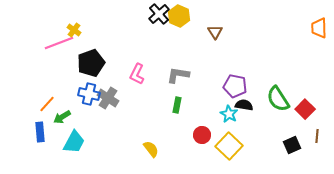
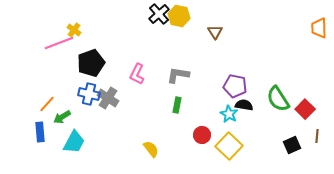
yellow hexagon: rotated 10 degrees counterclockwise
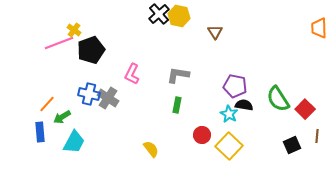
black pentagon: moved 13 px up
pink L-shape: moved 5 px left
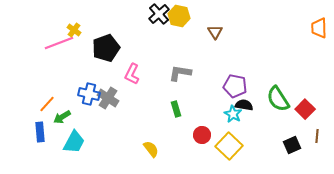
black pentagon: moved 15 px right, 2 px up
gray L-shape: moved 2 px right, 2 px up
green rectangle: moved 1 px left, 4 px down; rotated 28 degrees counterclockwise
cyan star: moved 4 px right
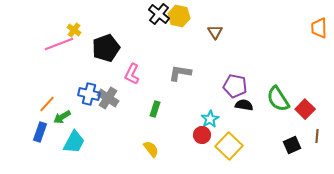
black cross: rotated 10 degrees counterclockwise
pink line: moved 1 px down
green rectangle: moved 21 px left; rotated 35 degrees clockwise
cyan star: moved 23 px left, 5 px down; rotated 12 degrees clockwise
blue rectangle: rotated 24 degrees clockwise
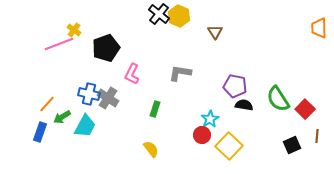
yellow hexagon: rotated 10 degrees clockwise
cyan trapezoid: moved 11 px right, 16 px up
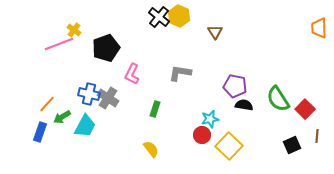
black cross: moved 3 px down
cyan star: rotated 18 degrees clockwise
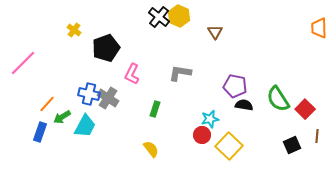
pink line: moved 36 px left, 19 px down; rotated 24 degrees counterclockwise
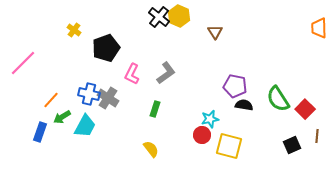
gray L-shape: moved 14 px left; rotated 135 degrees clockwise
orange line: moved 4 px right, 4 px up
yellow square: rotated 28 degrees counterclockwise
